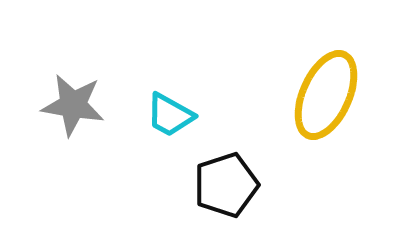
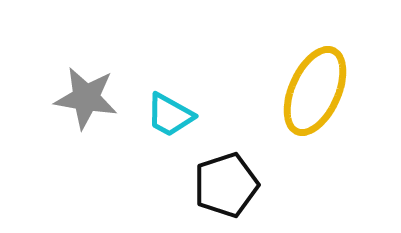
yellow ellipse: moved 11 px left, 4 px up
gray star: moved 13 px right, 7 px up
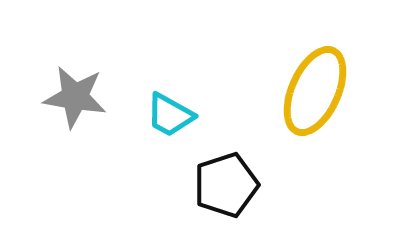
gray star: moved 11 px left, 1 px up
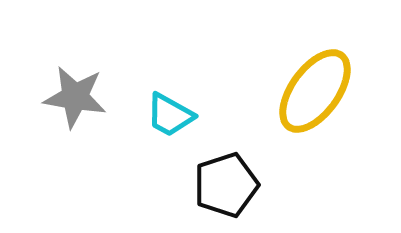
yellow ellipse: rotated 12 degrees clockwise
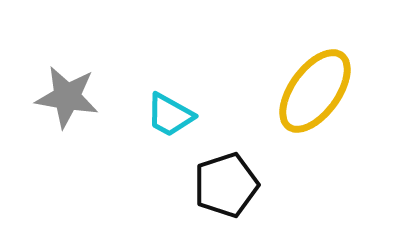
gray star: moved 8 px left
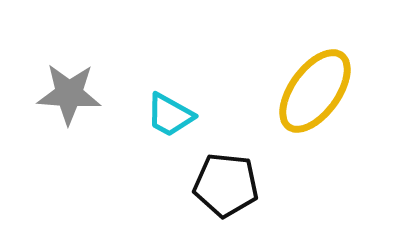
gray star: moved 2 px right, 3 px up; rotated 6 degrees counterclockwise
black pentagon: rotated 24 degrees clockwise
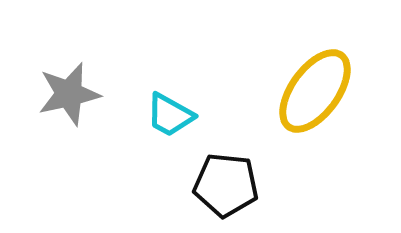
gray star: rotated 16 degrees counterclockwise
